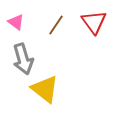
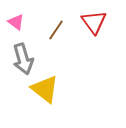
brown line: moved 5 px down
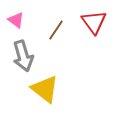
pink triangle: moved 2 px up
gray arrow: moved 3 px up
